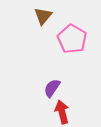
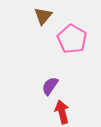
purple semicircle: moved 2 px left, 2 px up
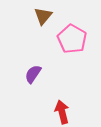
purple semicircle: moved 17 px left, 12 px up
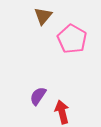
purple semicircle: moved 5 px right, 22 px down
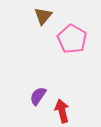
red arrow: moved 1 px up
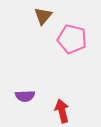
pink pentagon: rotated 16 degrees counterclockwise
purple semicircle: moved 13 px left; rotated 126 degrees counterclockwise
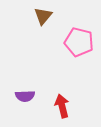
pink pentagon: moved 7 px right, 3 px down
red arrow: moved 5 px up
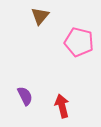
brown triangle: moved 3 px left
purple semicircle: rotated 114 degrees counterclockwise
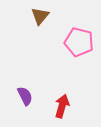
red arrow: rotated 30 degrees clockwise
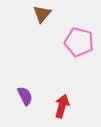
brown triangle: moved 2 px right, 2 px up
